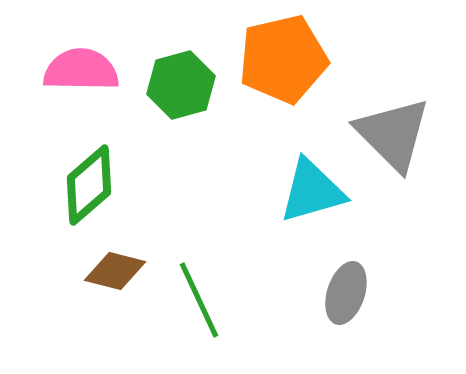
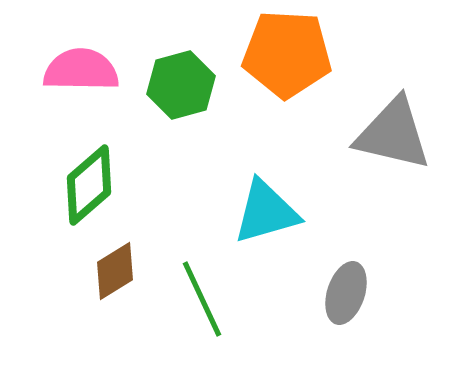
orange pentagon: moved 4 px right, 5 px up; rotated 16 degrees clockwise
gray triangle: rotated 32 degrees counterclockwise
cyan triangle: moved 46 px left, 21 px down
brown diamond: rotated 46 degrees counterclockwise
green line: moved 3 px right, 1 px up
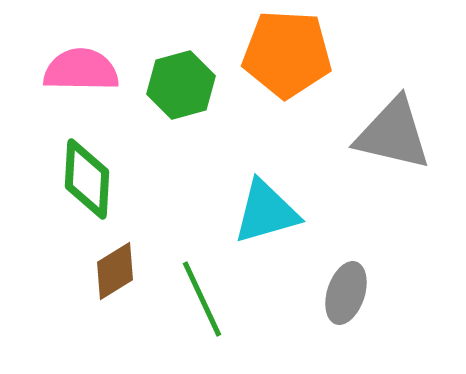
green diamond: moved 2 px left, 6 px up; rotated 46 degrees counterclockwise
